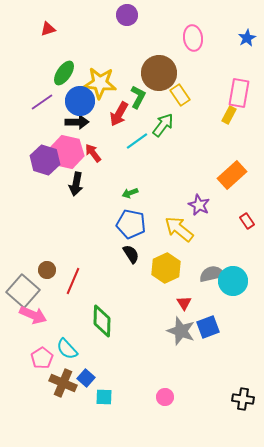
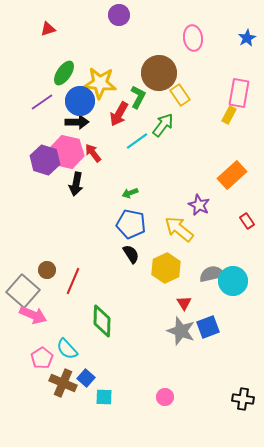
purple circle at (127, 15): moved 8 px left
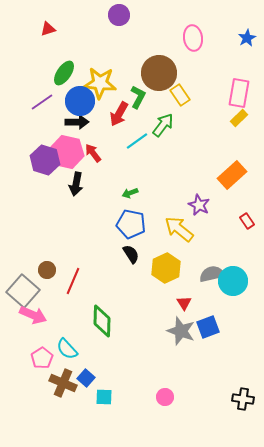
yellow rectangle at (229, 115): moved 10 px right, 3 px down; rotated 18 degrees clockwise
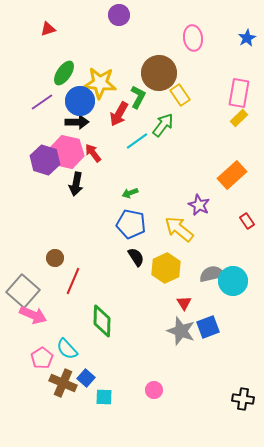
black semicircle at (131, 254): moved 5 px right, 3 px down
brown circle at (47, 270): moved 8 px right, 12 px up
pink circle at (165, 397): moved 11 px left, 7 px up
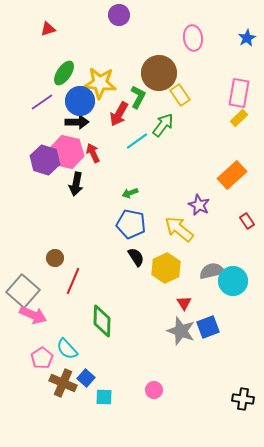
red arrow at (93, 153): rotated 12 degrees clockwise
gray semicircle at (212, 274): moved 3 px up
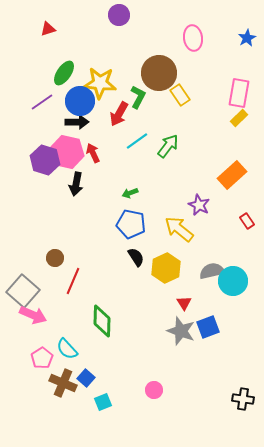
green arrow at (163, 125): moved 5 px right, 21 px down
cyan square at (104, 397): moved 1 px left, 5 px down; rotated 24 degrees counterclockwise
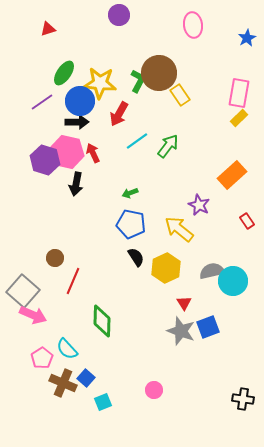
pink ellipse at (193, 38): moved 13 px up
green L-shape at (138, 97): moved 16 px up
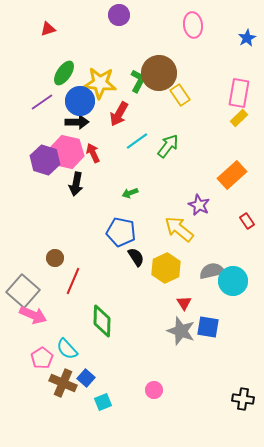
blue pentagon at (131, 224): moved 10 px left, 8 px down
blue square at (208, 327): rotated 30 degrees clockwise
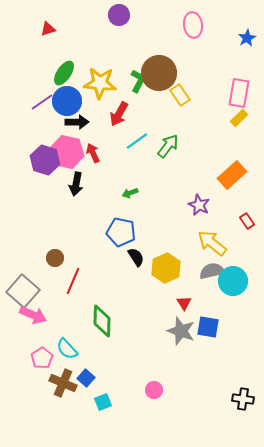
blue circle at (80, 101): moved 13 px left
yellow arrow at (179, 229): moved 33 px right, 14 px down
